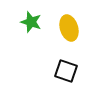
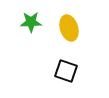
green star: rotated 20 degrees counterclockwise
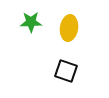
yellow ellipse: rotated 25 degrees clockwise
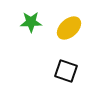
yellow ellipse: rotated 40 degrees clockwise
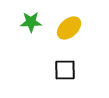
black square: moved 1 px left, 1 px up; rotated 20 degrees counterclockwise
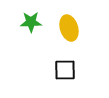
yellow ellipse: rotated 65 degrees counterclockwise
